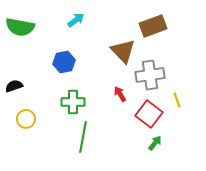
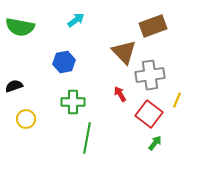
brown triangle: moved 1 px right, 1 px down
yellow line: rotated 42 degrees clockwise
green line: moved 4 px right, 1 px down
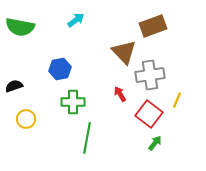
blue hexagon: moved 4 px left, 7 px down
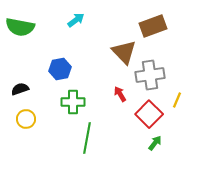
black semicircle: moved 6 px right, 3 px down
red square: rotated 8 degrees clockwise
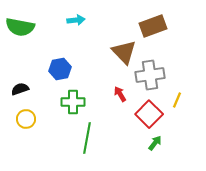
cyan arrow: rotated 30 degrees clockwise
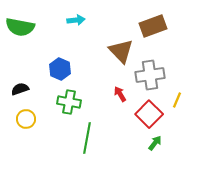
brown triangle: moved 3 px left, 1 px up
blue hexagon: rotated 25 degrees counterclockwise
green cross: moved 4 px left; rotated 10 degrees clockwise
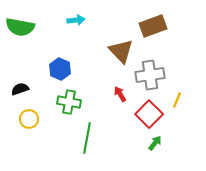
yellow circle: moved 3 px right
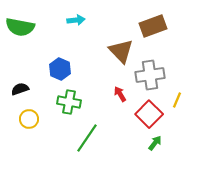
green line: rotated 24 degrees clockwise
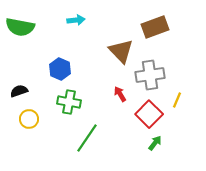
brown rectangle: moved 2 px right, 1 px down
black semicircle: moved 1 px left, 2 px down
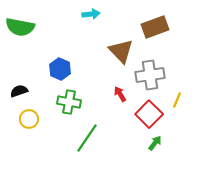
cyan arrow: moved 15 px right, 6 px up
